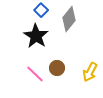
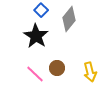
yellow arrow: rotated 42 degrees counterclockwise
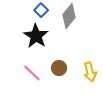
gray diamond: moved 3 px up
brown circle: moved 2 px right
pink line: moved 3 px left, 1 px up
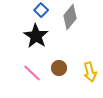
gray diamond: moved 1 px right, 1 px down
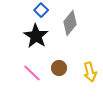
gray diamond: moved 6 px down
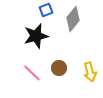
blue square: moved 5 px right; rotated 24 degrees clockwise
gray diamond: moved 3 px right, 4 px up
black star: rotated 25 degrees clockwise
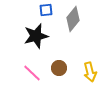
blue square: rotated 16 degrees clockwise
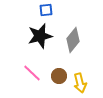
gray diamond: moved 21 px down
black star: moved 4 px right
brown circle: moved 8 px down
yellow arrow: moved 10 px left, 11 px down
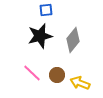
brown circle: moved 2 px left, 1 px up
yellow arrow: rotated 126 degrees clockwise
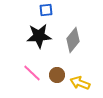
black star: moved 1 px left; rotated 10 degrees clockwise
